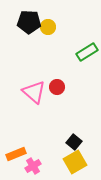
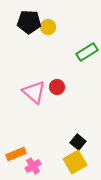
black square: moved 4 px right
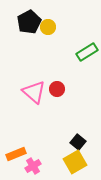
black pentagon: rotated 30 degrees counterclockwise
red circle: moved 2 px down
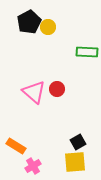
green rectangle: rotated 35 degrees clockwise
black square: rotated 21 degrees clockwise
orange rectangle: moved 8 px up; rotated 54 degrees clockwise
yellow square: rotated 25 degrees clockwise
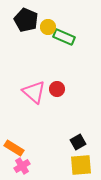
black pentagon: moved 3 px left, 2 px up; rotated 20 degrees counterclockwise
green rectangle: moved 23 px left, 15 px up; rotated 20 degrees clockwise
orange rectangle: moved 2 px left, 2 px down
yellow square: moved 6 px right, 3 px down
pink cross: moved 11 px left
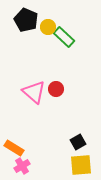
green rectangle: rotated 20 degrees clockwise
red circle: moved 1 px left
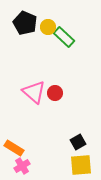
black pentagon: moved 1 px left, 3 px down
red circle: moved 1 px left, 4 px down
